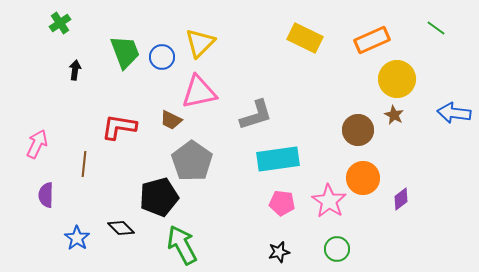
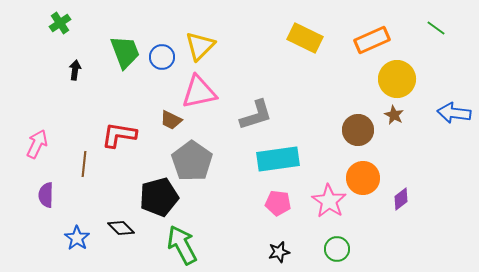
yellow triangle: moved 3 px down
red L-shape: moved 8 px down
pink pentagon: moved 4 px left
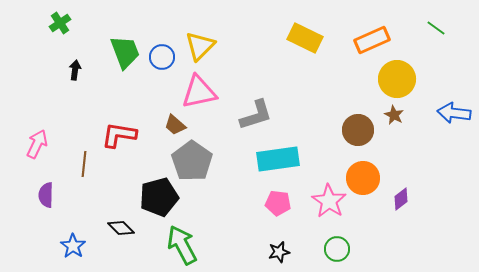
brown trapezoid: moved 4 px right, 5 px down; rotated 15 degrees clockwise
blue star: moved 4 px left, 8 px down
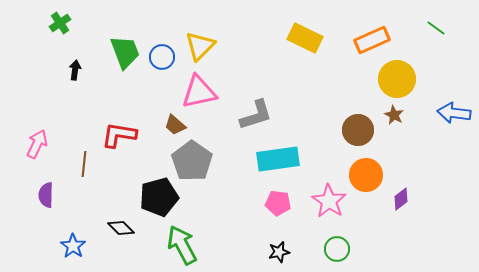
orange circle: moved 3 px right, 3 px up
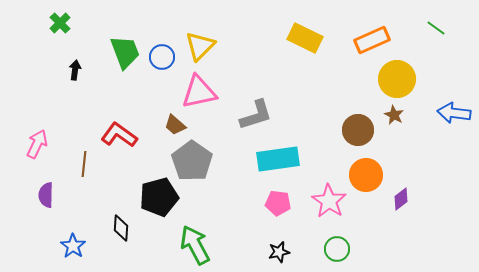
green cross: rotated 10 degrees counterclockwise
red L-shape: rotated 27 degrees clockwise
black diamond: rotated 48 degrees clockwise
green arrow: moved 13 px right
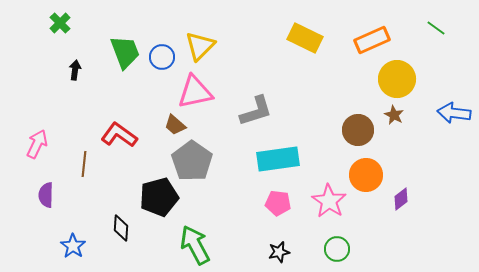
pink triangle: moved 4 px left
gray L-shape: moved 4 px up
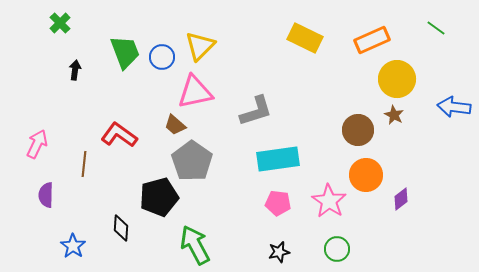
blue arrow: moved 6 px up
